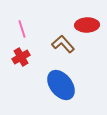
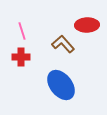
pink line: moved 2 px down
red cross: rotated 30 degrees clockwise
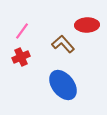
pink line: rotated 54 degrees clockwise
red cross: rotated 24 degrees counterclockwise
blue ellipse: moved 2 px right
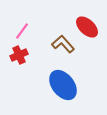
red ellipse: moved 2 px down; rotated 45 degrees clockwise
red cross: moved 2 px left, 2 px up
